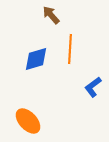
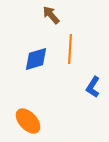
blue L-shape: rotated 20 degrees counterclockwise
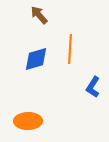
brown arrow: moved 12 px left
orange ellipse: rotated 48 degrees counterclockwise
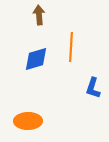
brown arrow: rotated 36 degrees clockwise
orange line: moved 1 px right, 2 px up
blue L-shape: moved 1 px down; rotated 15 degrees counterclockwise
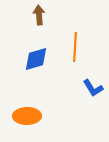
orange line: moved 4 px right
blue L-shape: rotated 50 degrees counterclockwise
orange ellipse: moved 1 px left, 5 px up
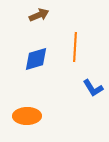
brown arrow: rotated 72 degrees clockwise
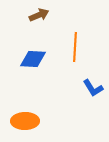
blue diamond: moved 3 px left; rotated 20 degrees clockwise
orange ellipse: moved 2 px left, 5 px down
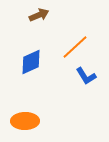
orange line: rotated 44 degrees clockwise
blue diamond: moved 2 px left, 3 px down; rotated 28 degrees counterclockwise
blue L-shape: moved 7 px left, 12 px up
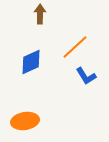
brown arrow: moved 1 px right, 1 px up; rotated 66 degrees counterclockwise
orange ellipse: rotated 8 degrees counterclockwise
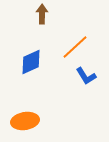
brown arrow: moved 2 px right
